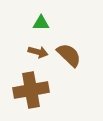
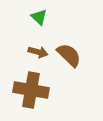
green triangle: moved 2 px left, 6 px up; rotated 42 degrees clockwise
brown cross: rotated 20 degrees clockwise
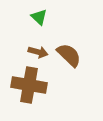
brown cross: moved 2 px left, 5 px up
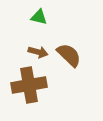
green triangle: rotated 30 degrees counterclockwise
brown cross: rotated 20 degrees counterclockwise
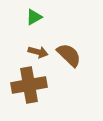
green triangle: moved 5 px left; rotated 42 degrees counterclockwise
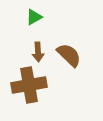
brown arrow: rotated 72 degrees clockwise
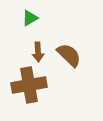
green triangle: moved 4 px left, 1 px down
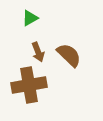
brown arrow: rotated 18 degrees counterclockwise
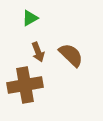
brown semicircle: moved 2 px right
brown cross: moved 4 px left
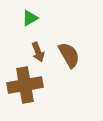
brown semicircle: moved 2 px left; rotated 16 degrees clockwise
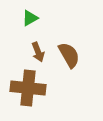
brown cross: moved 3 px right, 3 px down; rotated 16 degrees clockwise
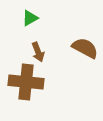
brown semicircle: moved 16 px right, 7 px up; rotated 32 degrees counterclockwise
brown cross: moved 2 px left, 6 px up
